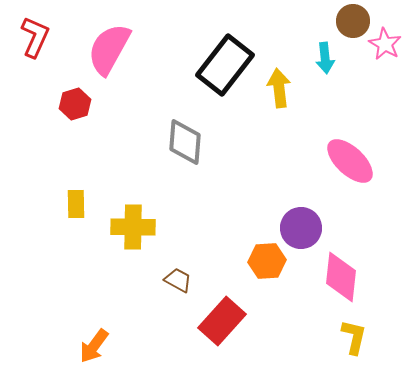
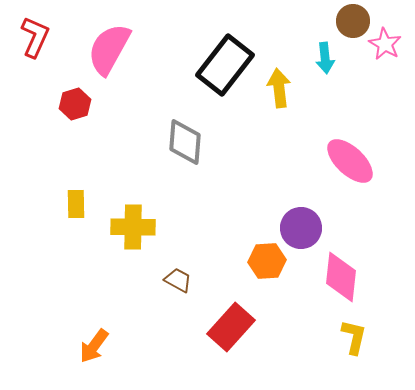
red rectangle: moved 9 px right, 6 px down
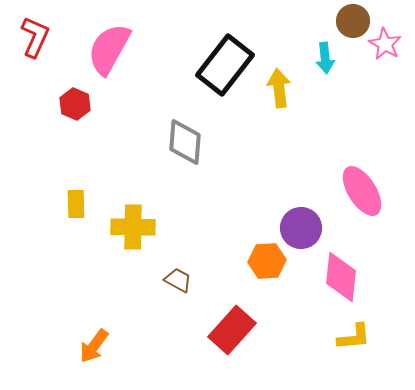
red hexagon: rotated 20 degrees counterclockwise
pink ellipse: moved 12 px right, 30 px down; rotated 15 degrees clockwise
red rectangle: moved 1 px right, 3 px down
yellow L-shape: rotated 72 degrees clockwise
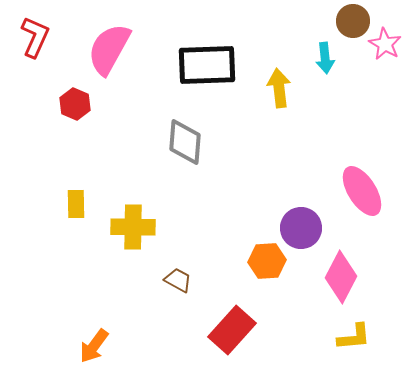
black rectangle: moved 18 px left; rotated 50 degrees clockwise
pink diamond: rotated 21 degrees clockwise
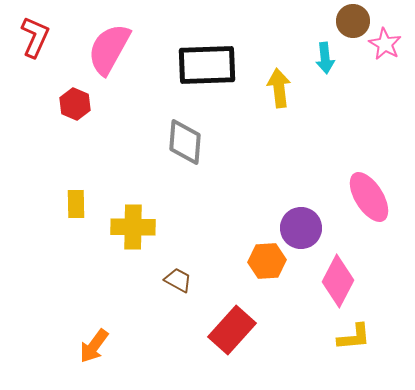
pink ellipse: moved 7 px right, 6 px down
pink diamond: moved 3 px left, 4 px down
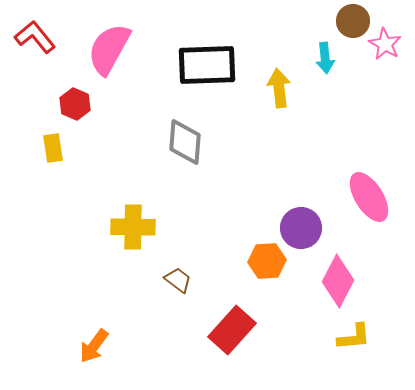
red L-shape: rotated 63 degrees counterclockwise
yellow rectangle: moved 23 px left, 56 px up; rotated 8 degrees counterclockwise
brown trapezoid: rotated 8 degrees clockwise
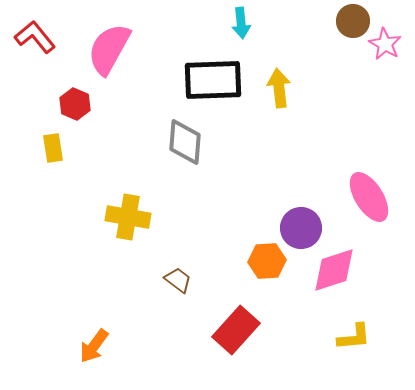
cyan arrow: moved 84 px left, 35 px up
black rectangle: moved 6 px right, 15 px down
yellow cross: moved 5 px left, 10 px up; rotated 9 degrees clockwise
pink diamond: moved 4 px left, 11 px up; rotated 45 degrees clockwise
red rectangle: moved 4 px right
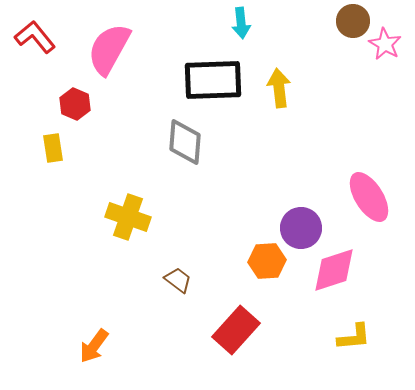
yellow cross: rotated 9 degrees clockwise
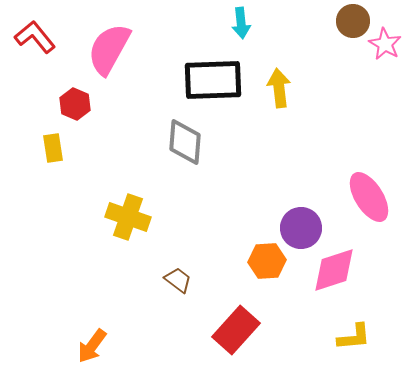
orange arrow: moved 2 px left
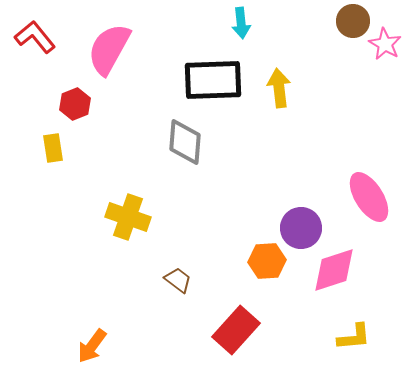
red hexagon: rotated 16 degrees clockwise
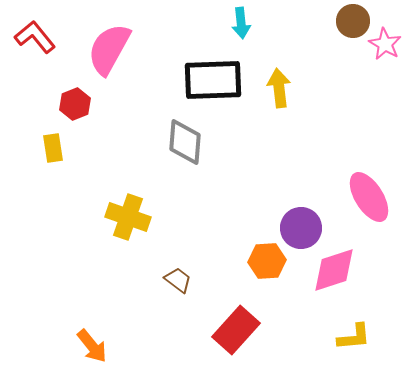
orange arrow: rotated 75 degrees counterclockwise
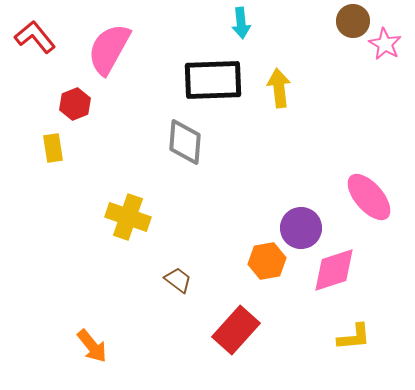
pink ellipse: rotated 9 degrees counterclockwise
orange hexagon: rotated 6 degrees counterclockwise
